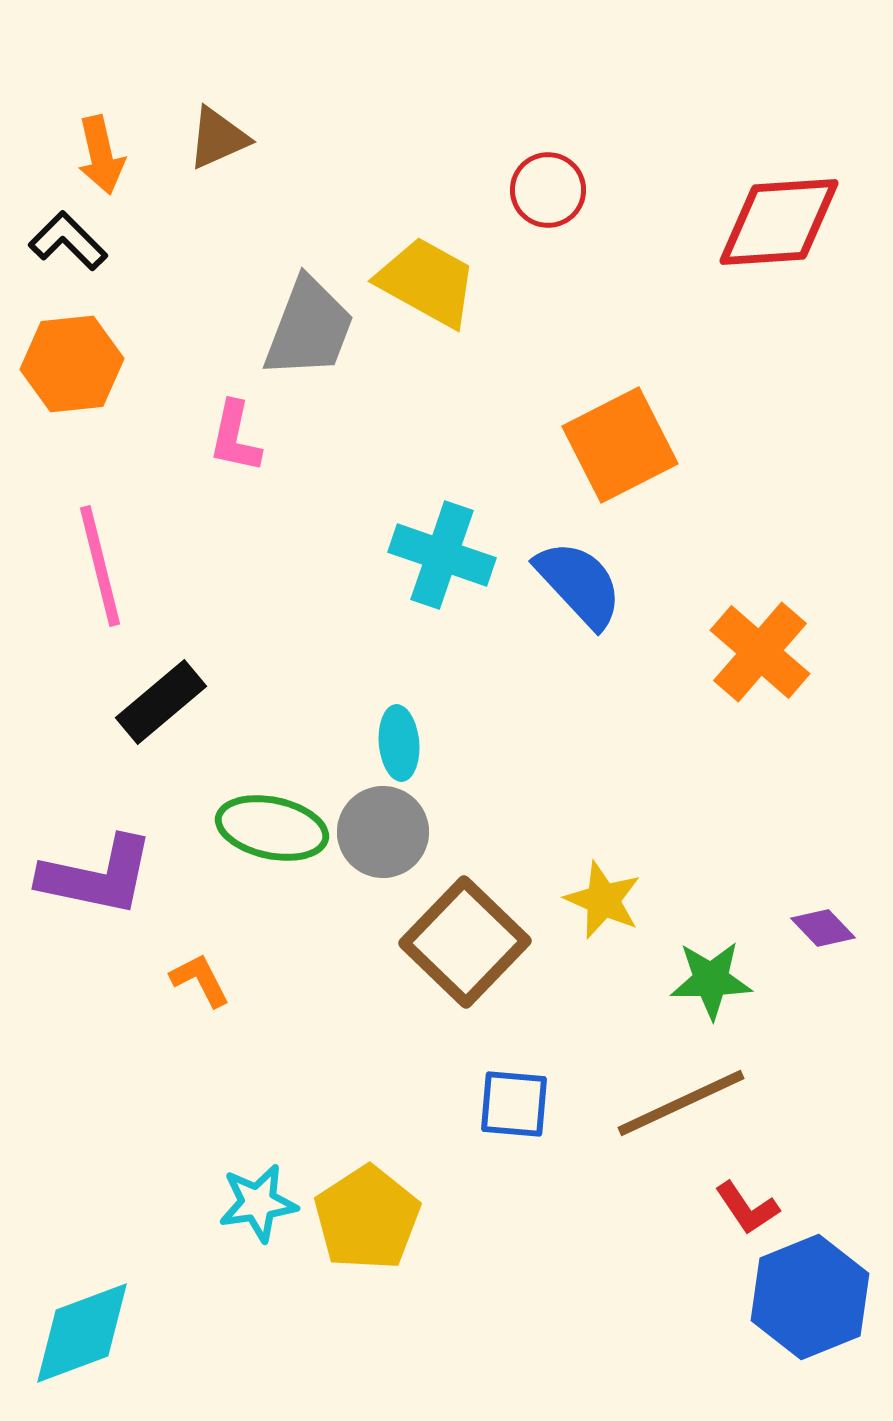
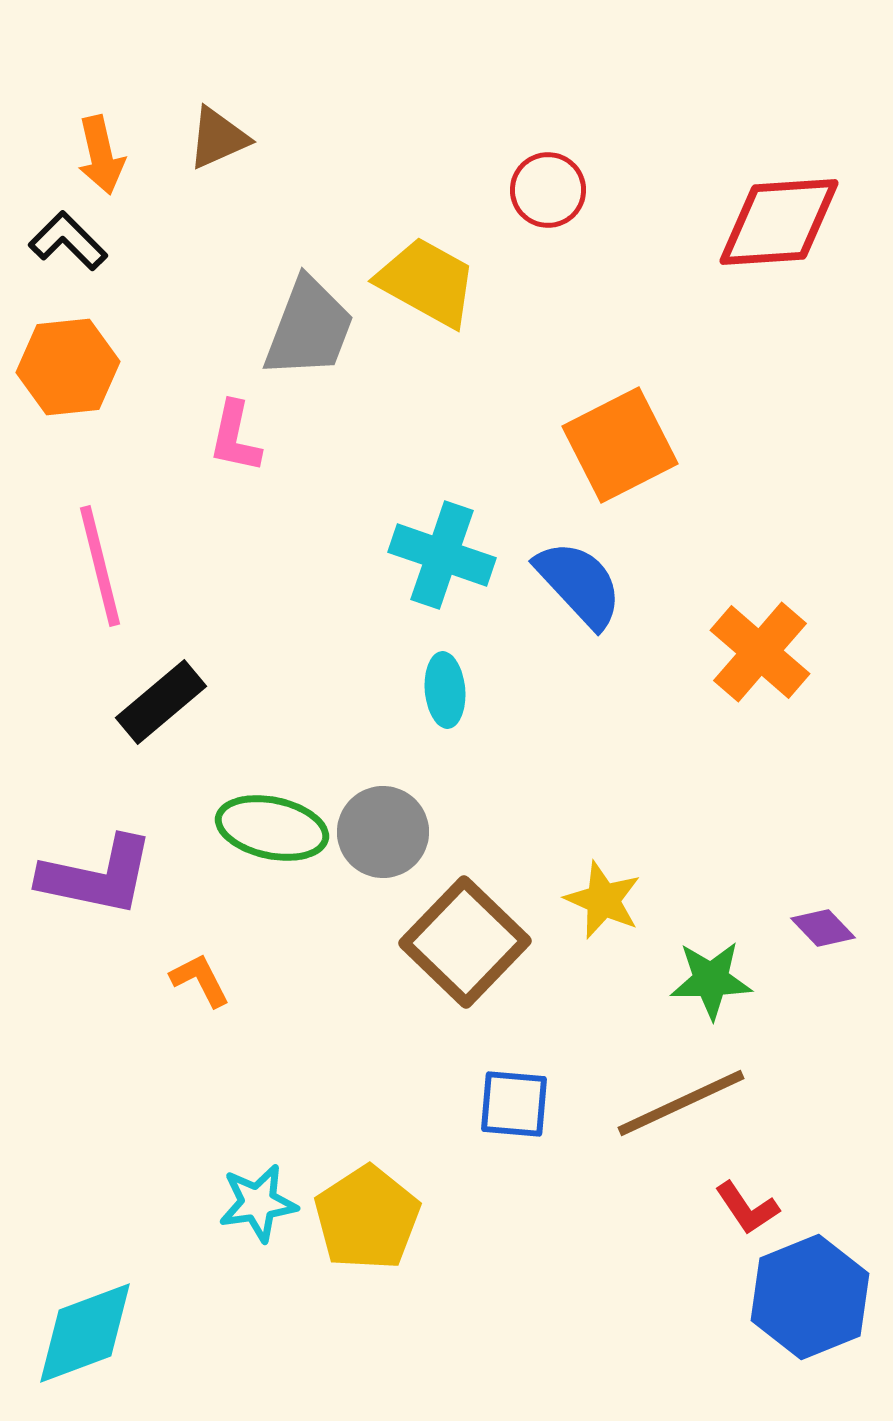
orange hexagon: moved 4 px left, 3 px down
cyan ellipse: moved 46 px right, 53 px up
cyan diamond: moved 3 px right
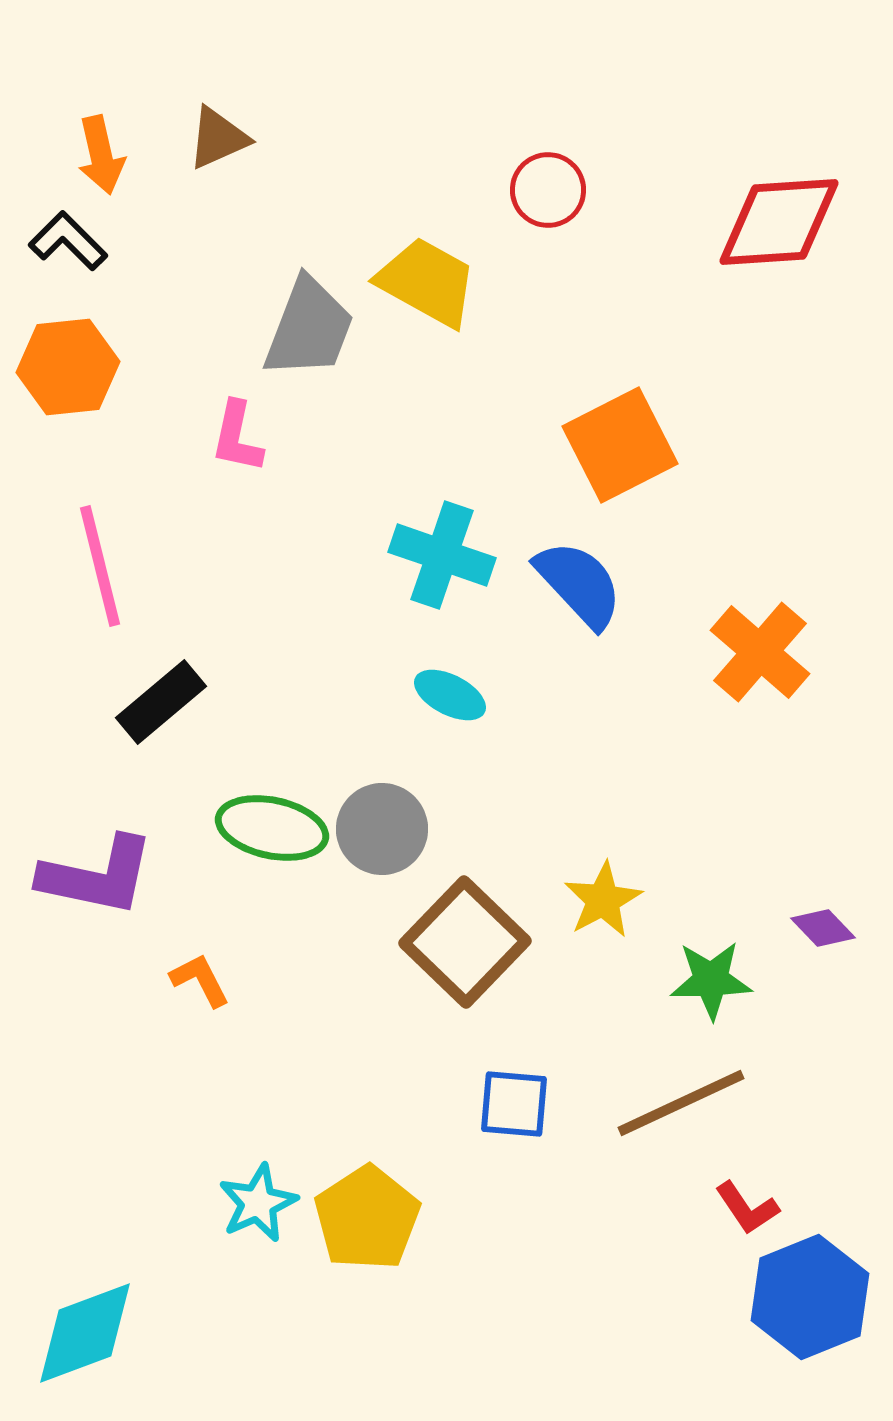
pink L-shape: moved 2 px right
cyan ellipse: moved 5 px right, 5 px down; rotated 58 degrees counterclockwise
gray circle: moved 1 px left, 3 px up
yellow star: rotated 20 degrees clockwise
cyan star: rotated 16 degrees counterclockwise
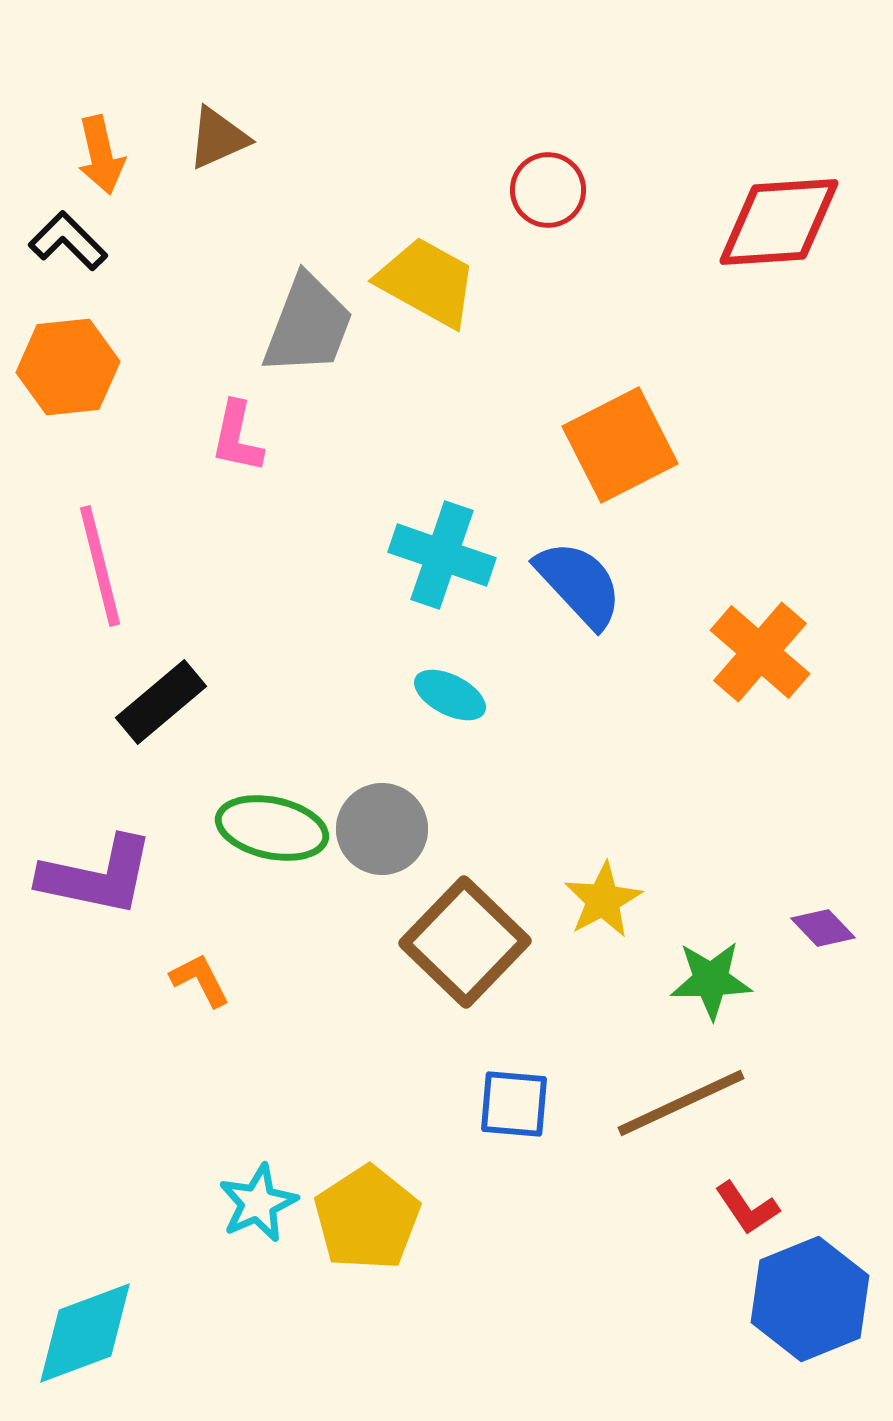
gray trapezoid: moved 1 px left, 3 px up
blue hexagon: moved 2 px down
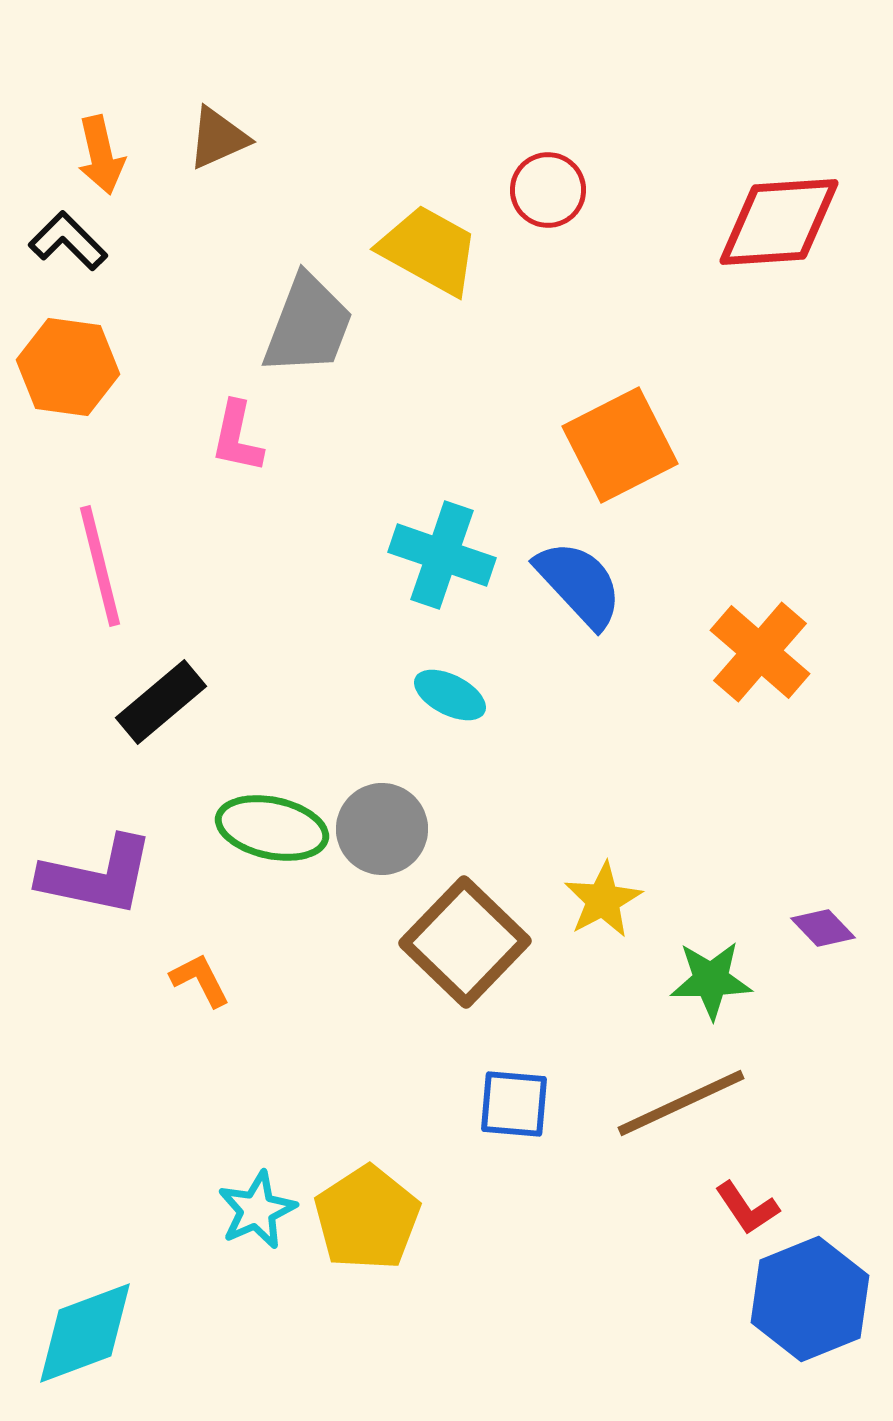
yellow trapezoid: moved 2 px right, 32 px up
orange hexagon: rotated 14 degrees clockwise
cyan star: moved 1 px left, 7 px down
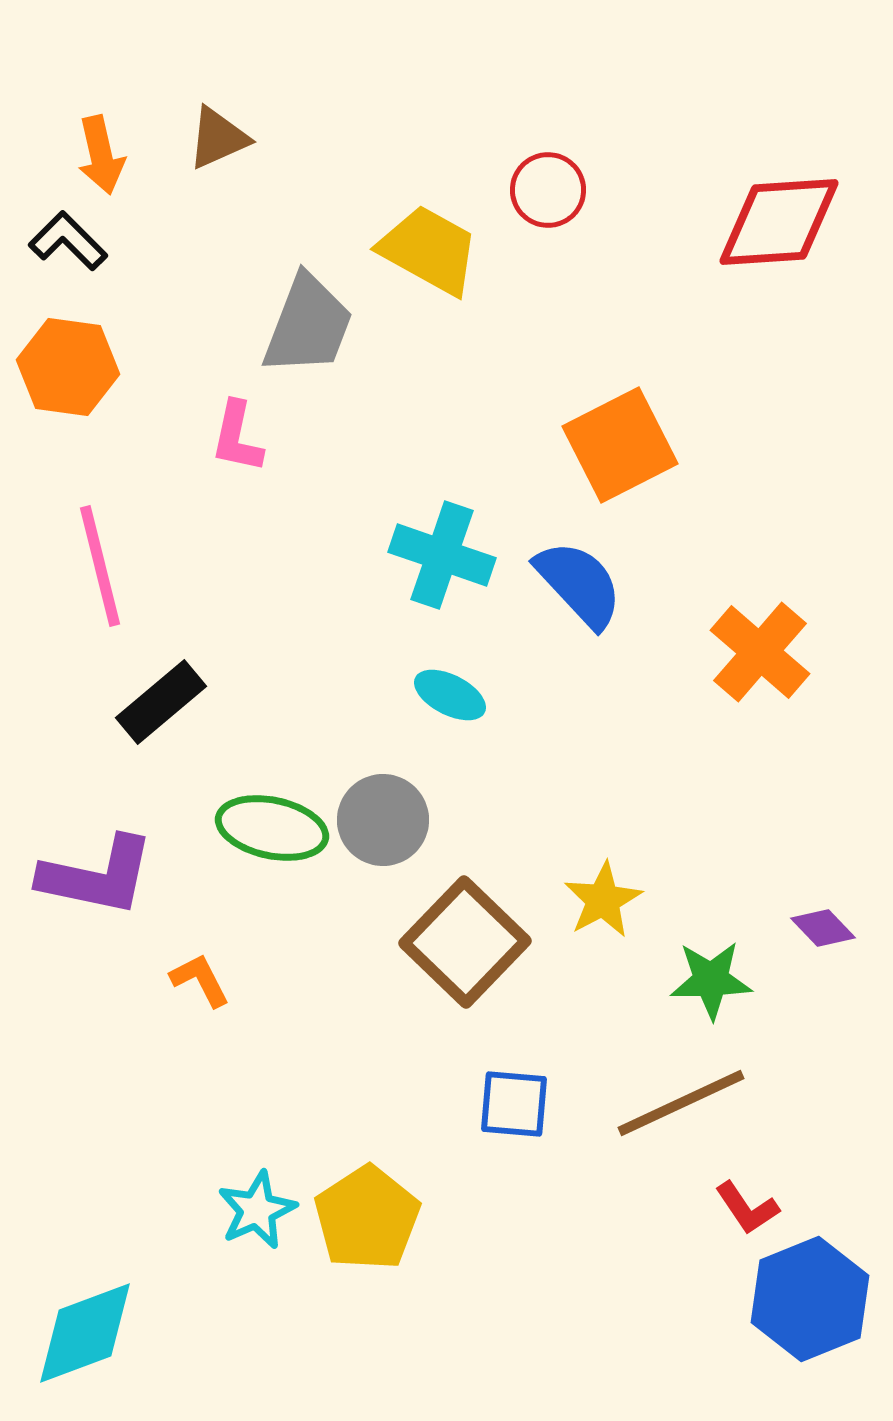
gray circle: moved 1 px right, 9 px up
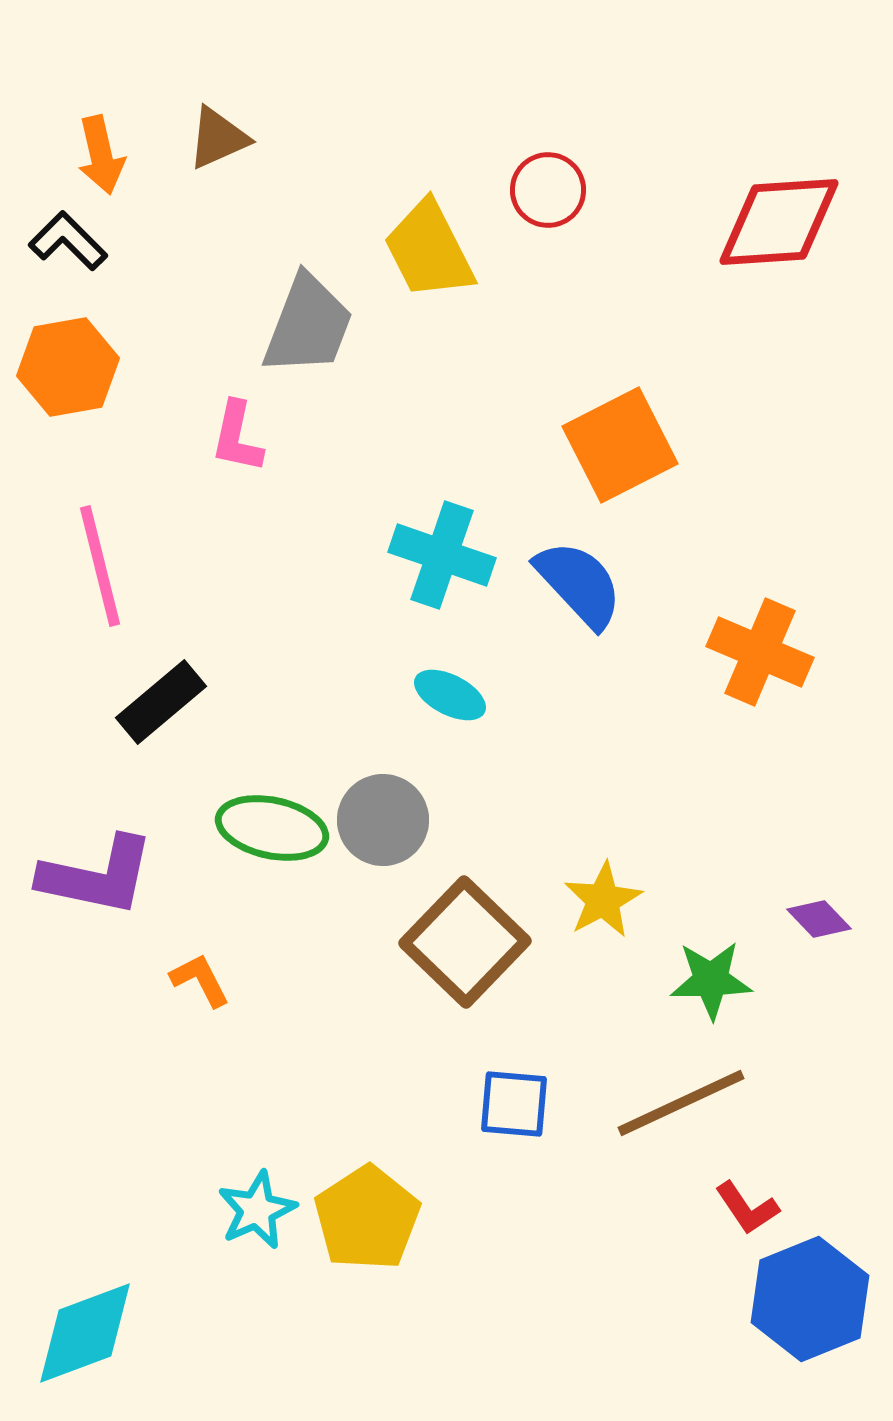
yellow trapezoid: rotated 146 degrees counterclockwise
orange hexagon: rotated 18 degrees counterclockwise
orange cross: rotated 18 degrees counterclockwise
purple diamond: moved 4 px left, 9 px up
